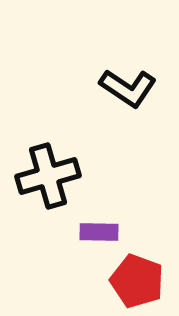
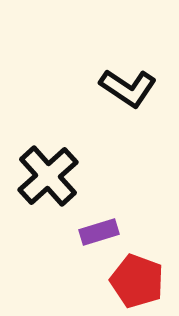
black cross: rotated 26 degrees counterclockwise
purple rectangle: rotated 18 degrees counterclockwise
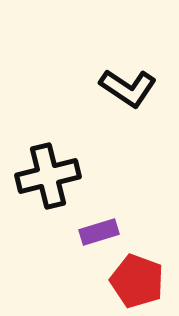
black cross: rotated 28 degrees clockwise
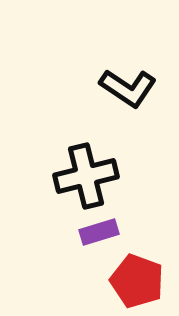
black cross: moved 38 px right
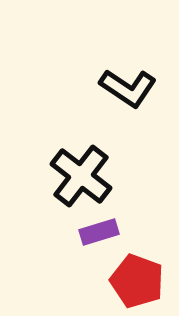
black cross: moved 5 px left; rotated 38 degrees counterclockwise
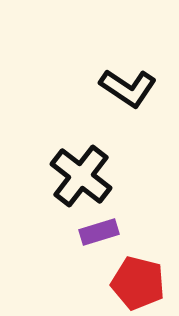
red pentagon: moved 1 px right, 2 px down; rotated 6 degrees counterclockwise
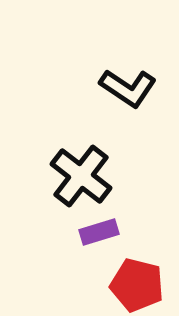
red pentagon: moved 1 px left, 2 px down
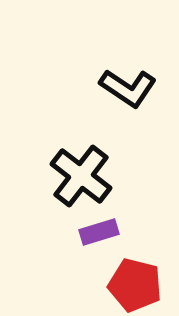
red pentagon: moved 2 px left
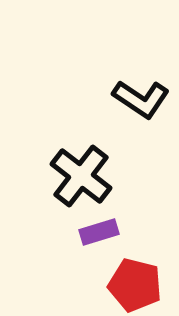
black L-shape: moved 13 px right, 11 px down
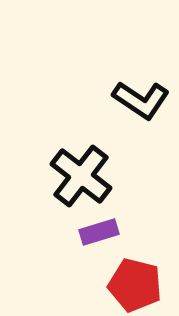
black L-shape: moved 1 px down
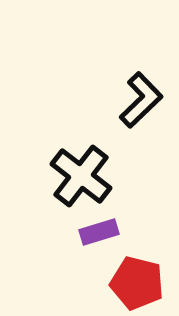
black L-shape: rotated 78 degrees counterclockwise
red pentagon: moved 2 px right, 2 px up
